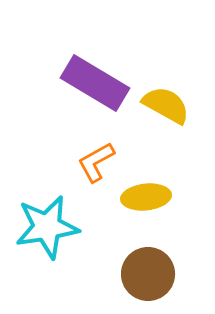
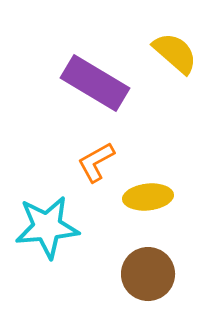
yellow semicircle: moved 9 px right, 52 px up; rotated 12 degrees clockwise
yellow ellipse: moved 2 px right
cyan star: rotated 4 degrees clockwise
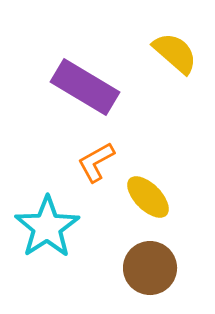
purple rectangle: moved 10 px left, 4 px down
yellow ellipse: rotated 51 degrees clockwise
cyan star: rotated 28 degrees counterclockwise
brown circle: moved 2 px right, 6 px up
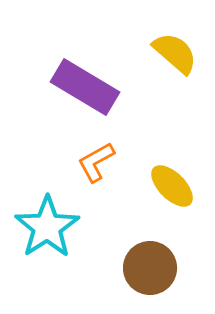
yellow ellipse: moved 24 px right, 11 px up
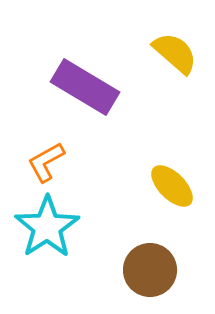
orange L-shape: moved 50 px left
brown circle: moved 2 px down
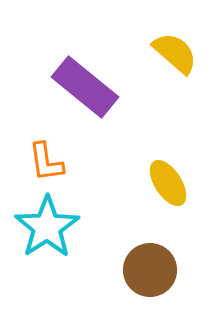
purple rectangle: rotated 8 degrees clockwise
orange L-shape: rotated 69 degrees counterclockwise
yellow ellipse: moved 4 px left, 3 px up; rotated 12 degrees clockwise
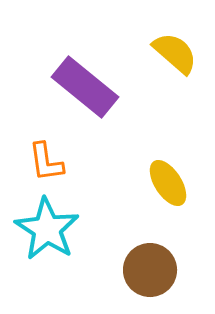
cyan star: moved 2 px down; rotated 6 degrees counterclockwise
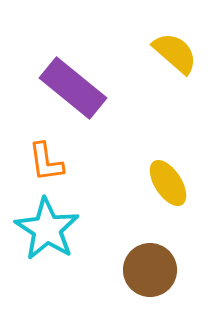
purple rectangle: moved 12 px left, 1 px down
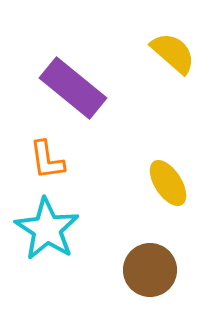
yellow semicircle: moved 2 px left
orange L-shape: moved 1 px right, 2 px up
